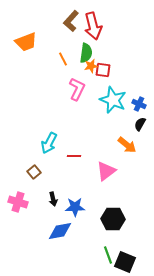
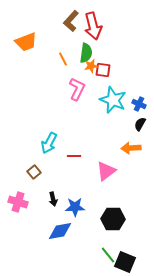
orange arrow: moved 4 px right, 3 px down; rotated 138 degrees clockwise
green line: rotated 18 degrees counterclockwise
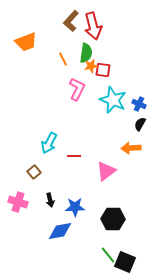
black arrow: moved 3 px left, 1 px down
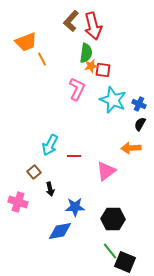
orange line: moved 21 px left
cyan arrow: moved 1 px right, 2 px down
black arrow: moved 11 px up
green line: moved 2 px right, 4 px up
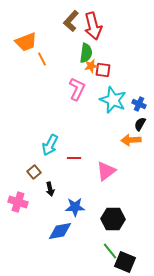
orange arrow: moved 8 px up
red line: moved 2 px down
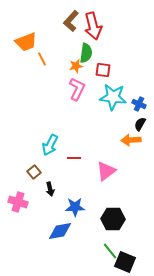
orange star: moved 15 px left
cyan star: moved 3 px up; rotated 16 degrees counterclockwise
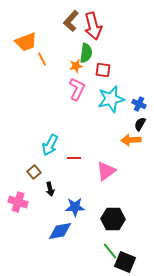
cyan star: moved 2 px left, 2 px down; rotated 20 degrees counterclockwise
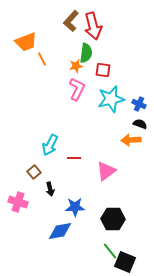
black semicircle: rotated 80 degrees clockwise
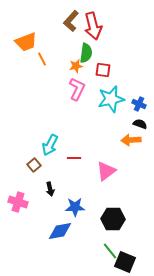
brown square: moved 7 px up
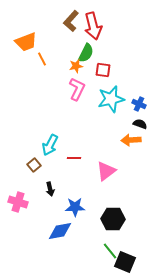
green semicircle: rotated 18 degrees clockwise
